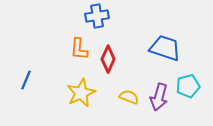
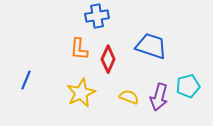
blue trapezoid: moved 14 px left, 2 px up
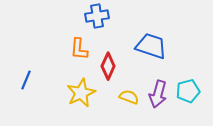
red diamond: moved 7 px down
cyan pentagon: moved 5 px down
purple arrow: moved 1 px left, 3 px up
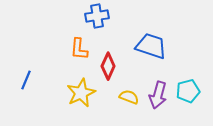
purple arrow: moved 1 px down
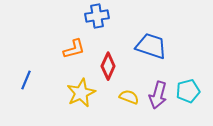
orange L-shape: moved 5 px left; rotated 110 degrees counterclockwise
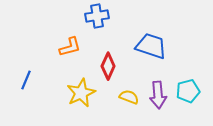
orange L-shape: moved 4 px left, 2 px up
purple arrow: rotated 20 degrees counterclockwise
